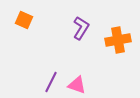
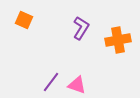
purple line: rotated 10 degrees clockwise
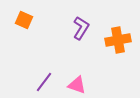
purple line: moved 7 px left
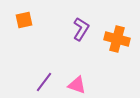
orange square: rotated 36 degrees counterclockwise
purple L-shape: moved 1 px down
orange cross: moved 1 px left, 1 px up; rotated 25 degrees clockwise
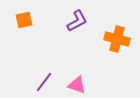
purple L-shape: moved 4 px left, 8 px up; rotated 30 degrees clockwise
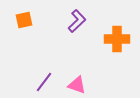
purple L-shape: rotated 15 degrees counterclockwise
orange cross: rotated 15 degrees counterclockwise
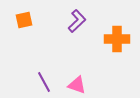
purple line: rotated 65 degrees counterclockwise
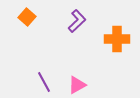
orange square: moved 3 px right, 3 px up; rotated 36 degrees counterclockwise
pink triangle: rotated 48 degrees counterclockwise
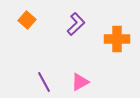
orange square: moved 3 px down
purple L-shape: moved 1 px left, 3 px down
pink triangle: moved 3 px right, 3 px up
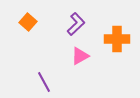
orange square: moved 1 px right, 2 px down
pink triangle: moved 26 px up
